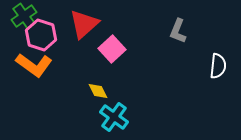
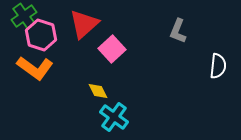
orange L-shape: moved 1 px right, 3 px down
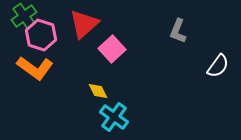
white semicircle: rotated 30 degrees clockwise
